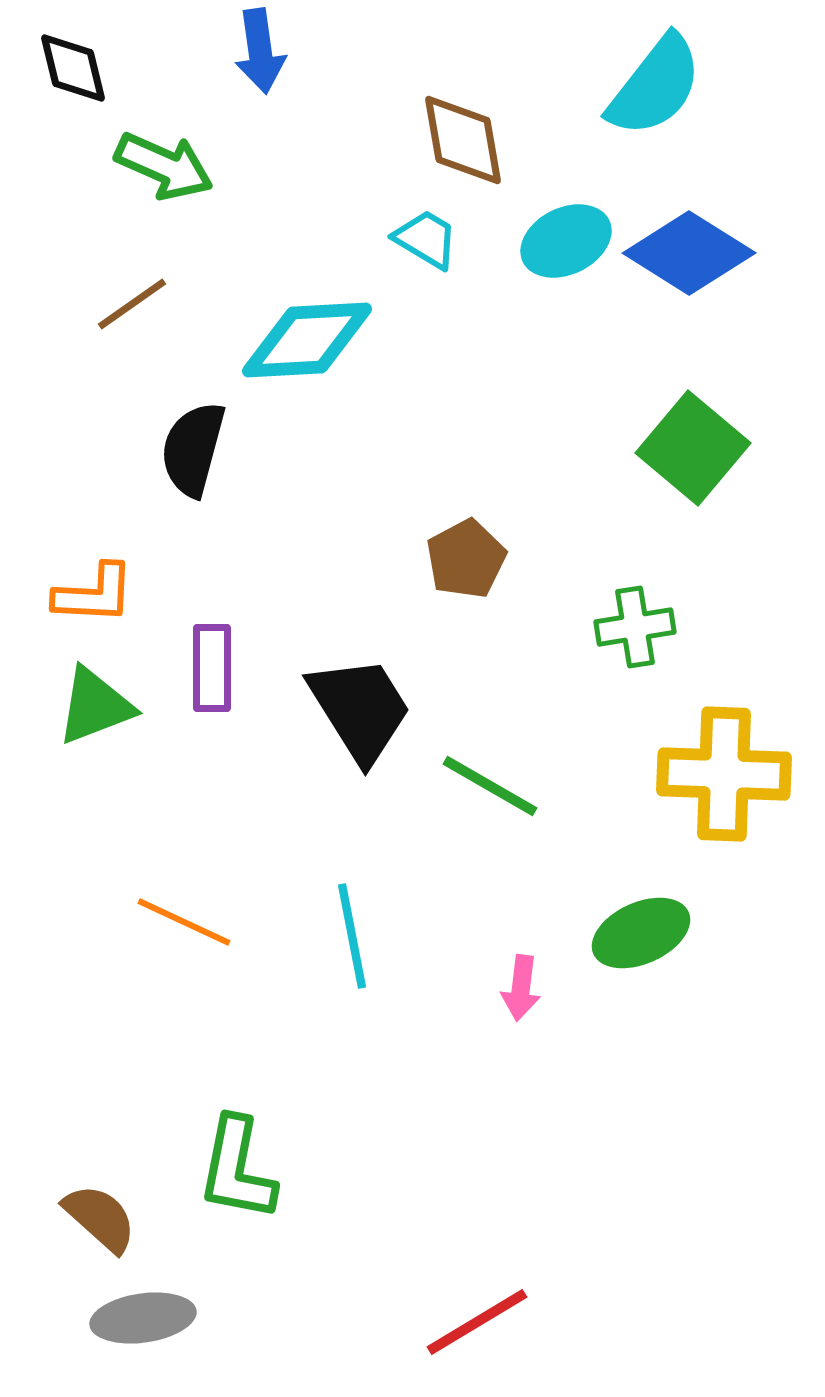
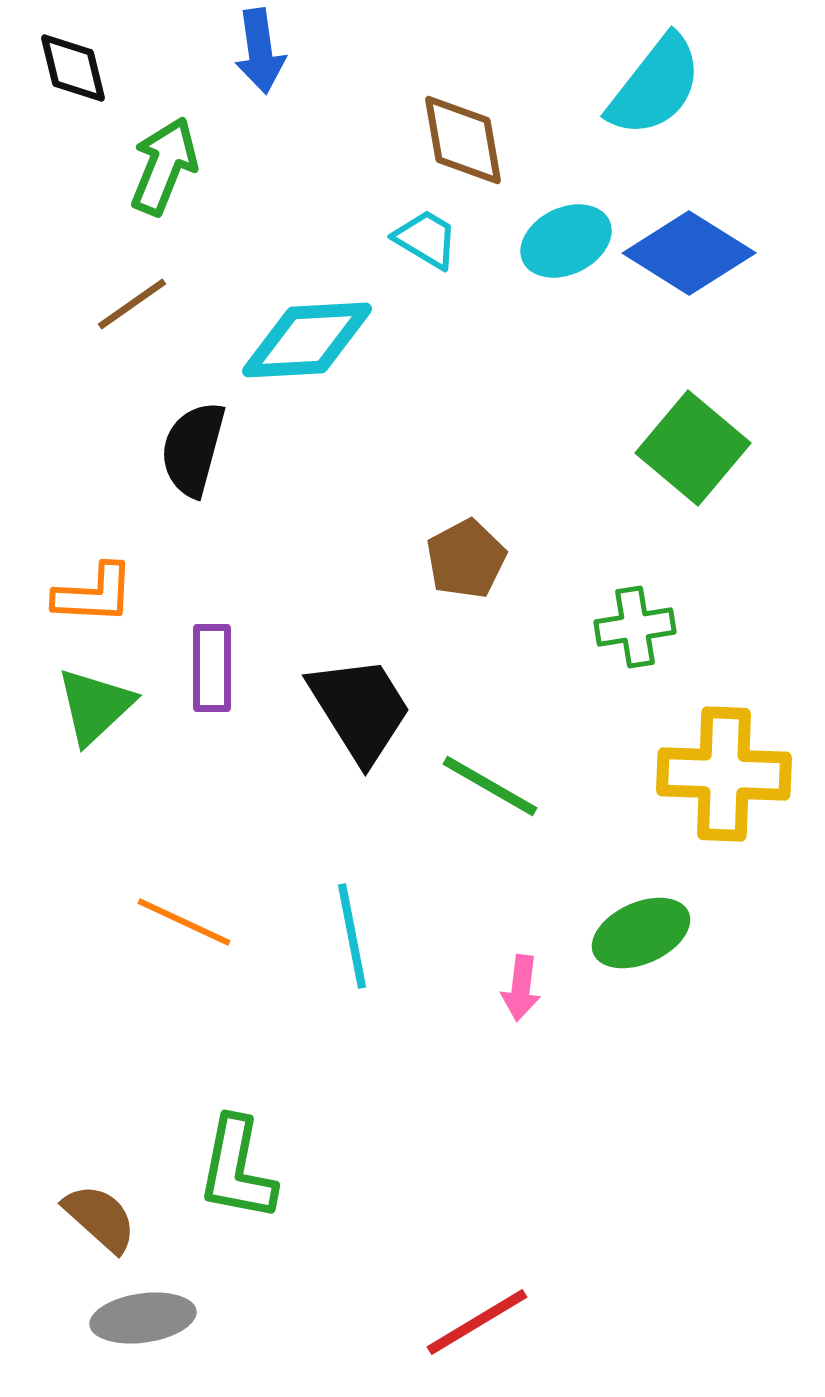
green arrow: rotated 92 degrees counterclockwise
green triangle: rotated 22 degrees counterclockwise
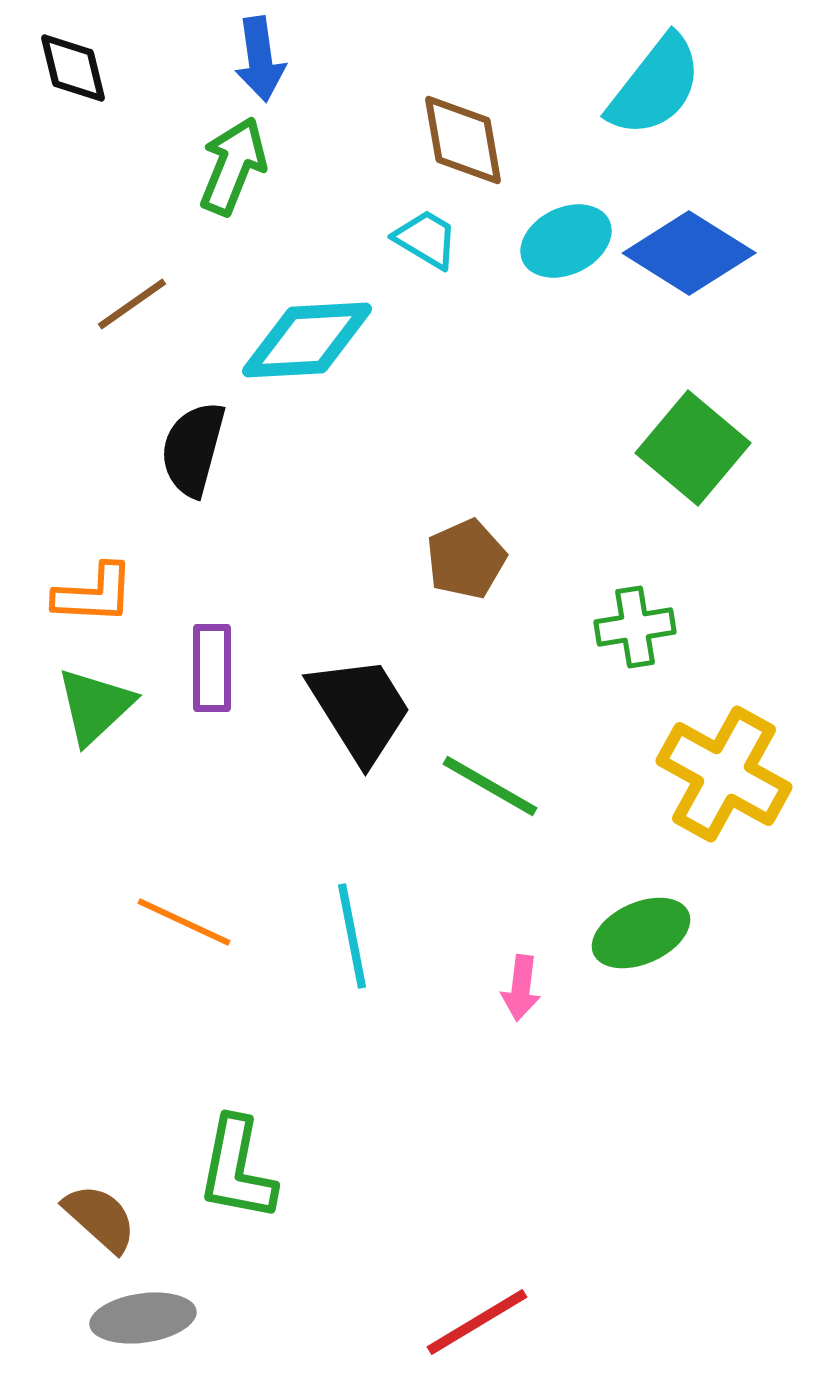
blue arrow: moved 8 px down
green arrow: moved 69 px right
brown pentagon: rotated 4 degrees clockwise
yellow cross: rotated 27 degrees clockwise
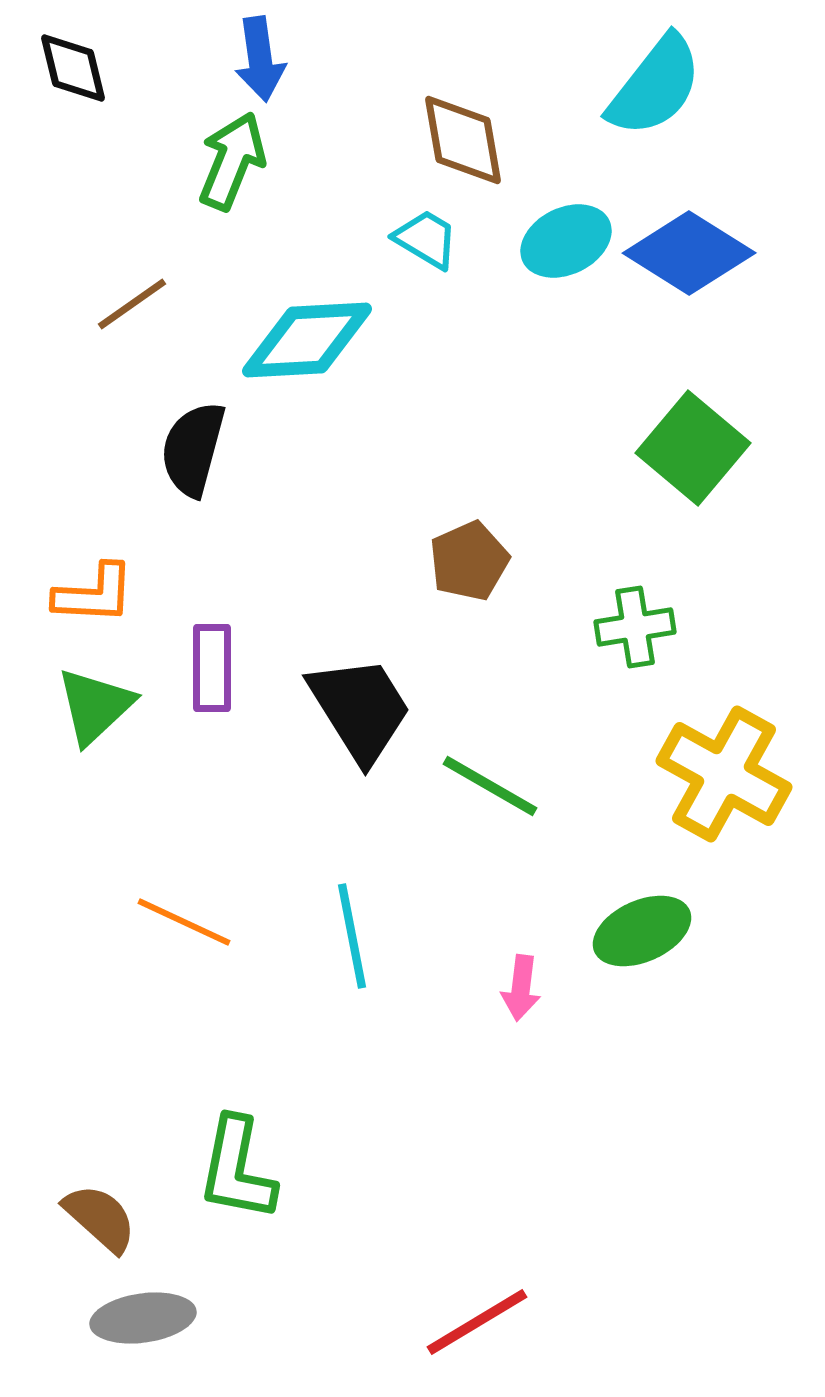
green arrow: moved 1 px left, 5 px up
brown pentagon: moved 3 px right, 2 px down
green ellipse: moved 1 px right, 2 px up
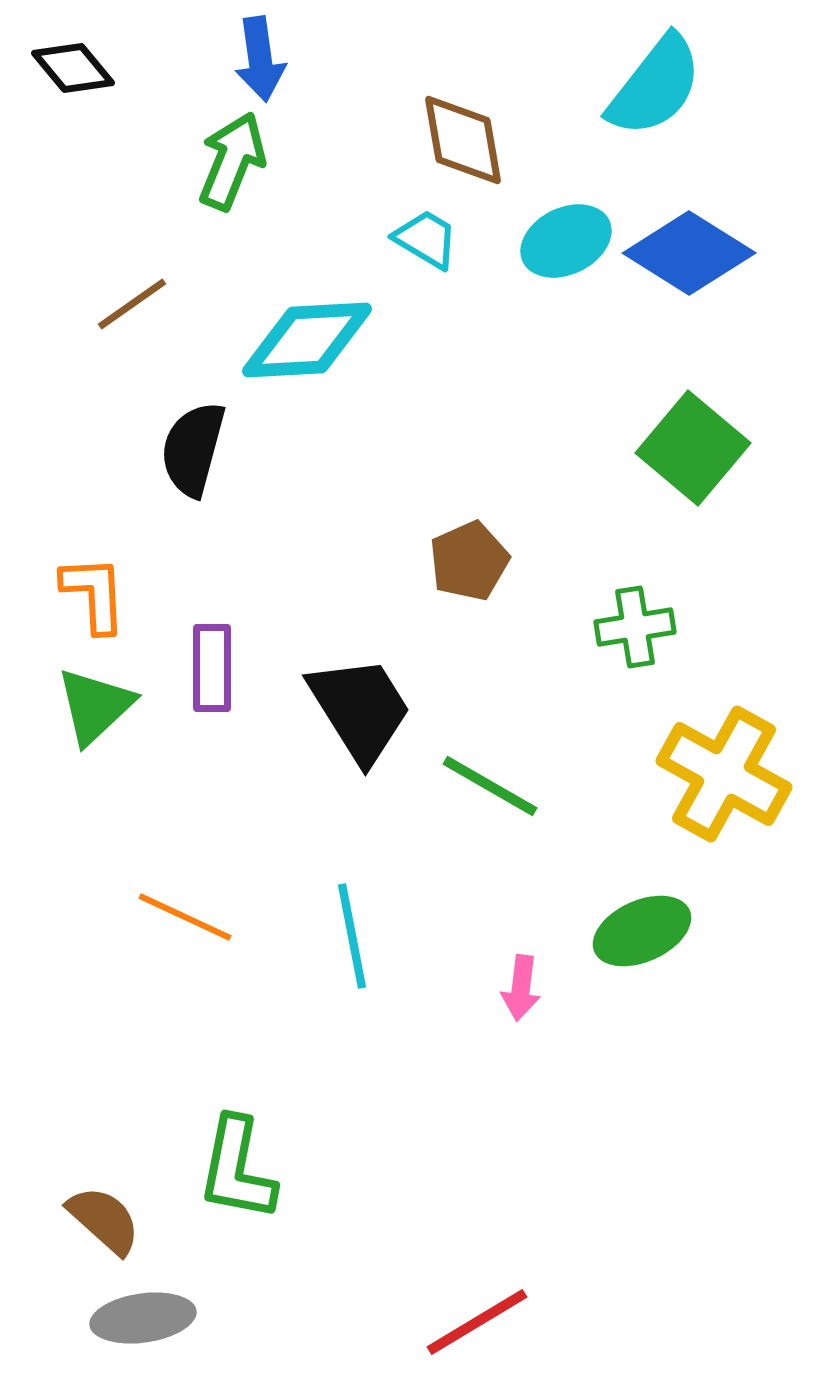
black diamond: rotated 26 degrees counterclockwise
orange L-shape: rotated 96 degrees counterclockwise
orange line: moved 1 px right, 5 px up
brown semicircle: moved 4 px right, 2 px down
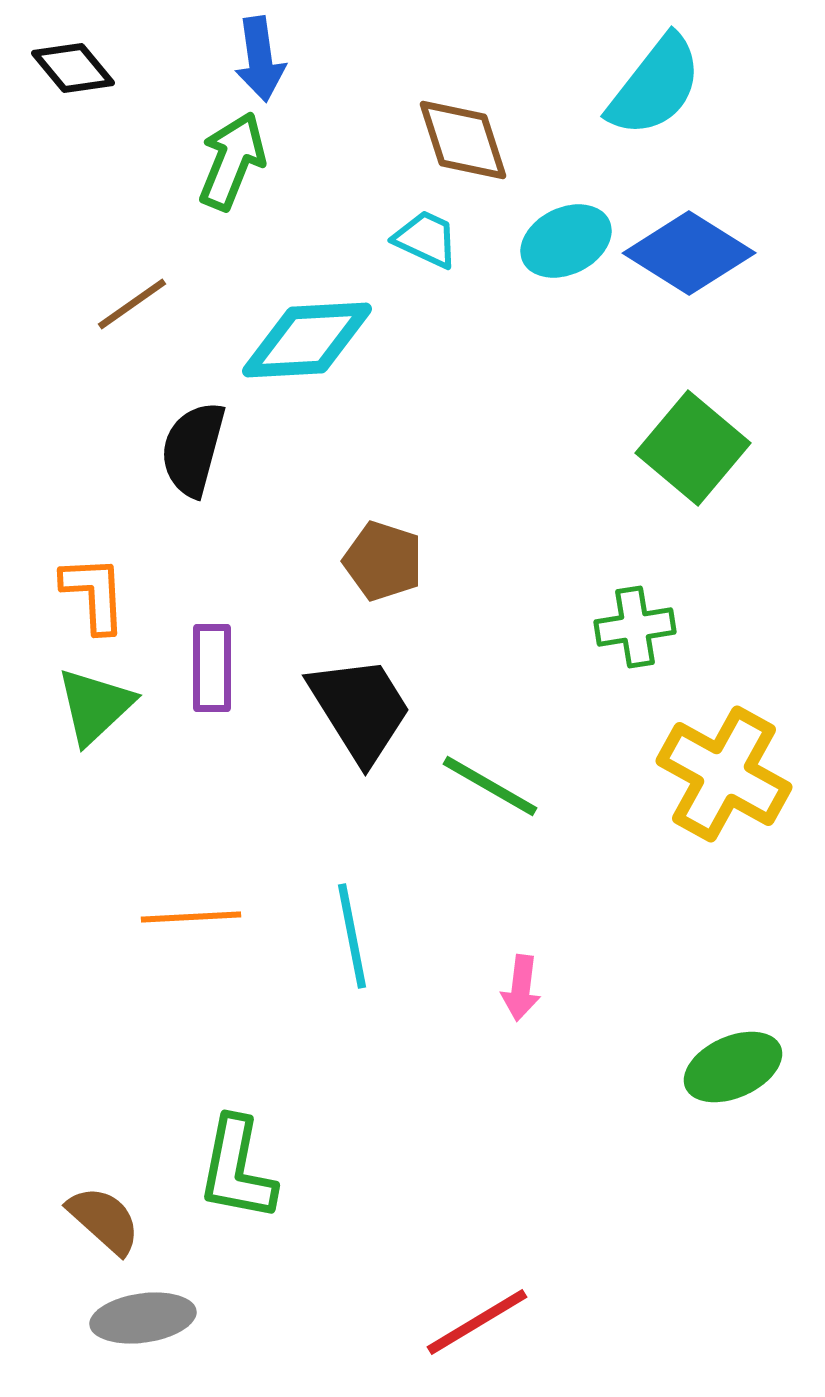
brown diamond: rotated 8 degrees counterclockwise
cyan trapezoid: rotated 6 degrees counterclockwise
brown pentagon: moved 86 px left; rotated 30 degrees counterclockwise
orange line: moved 6 px right; rotated 28 degrees counterclockwise
green ellipse: moved 91 px right, 136 px down
